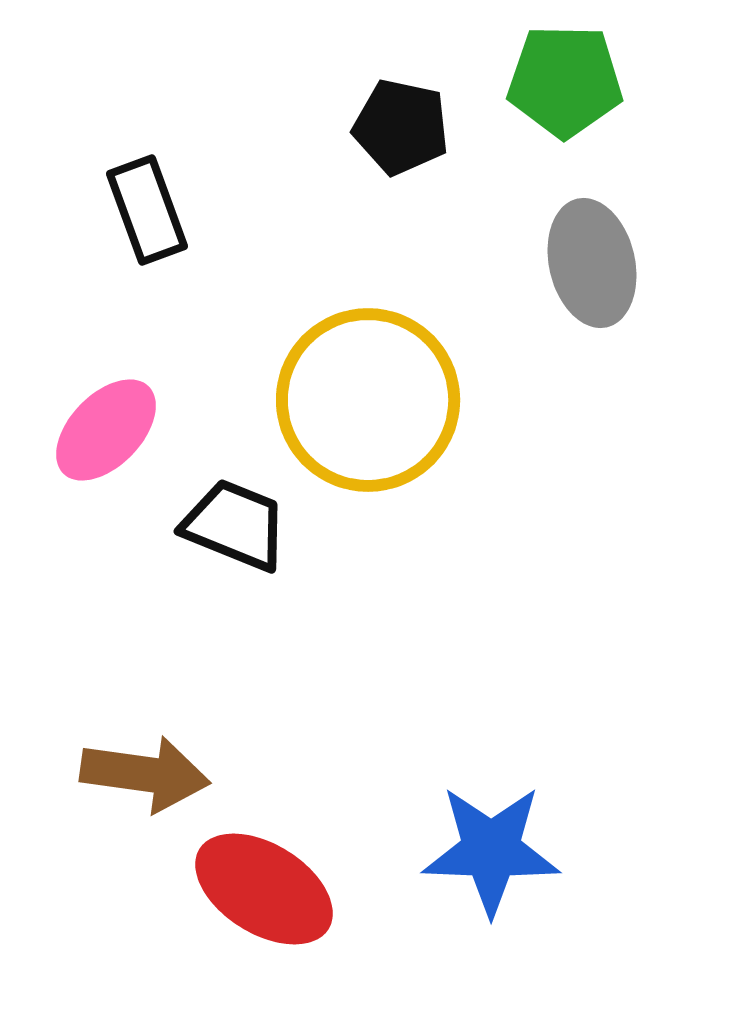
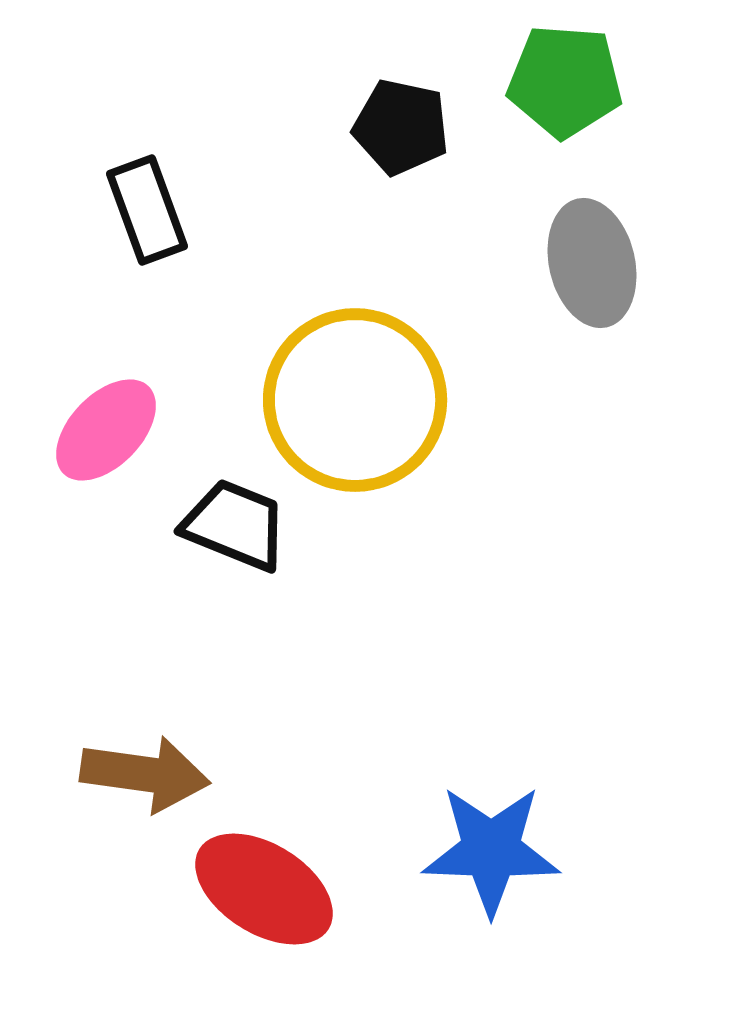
green pentagon: rotated 3 degrees clockwise
yellow circle: moved 13 px left
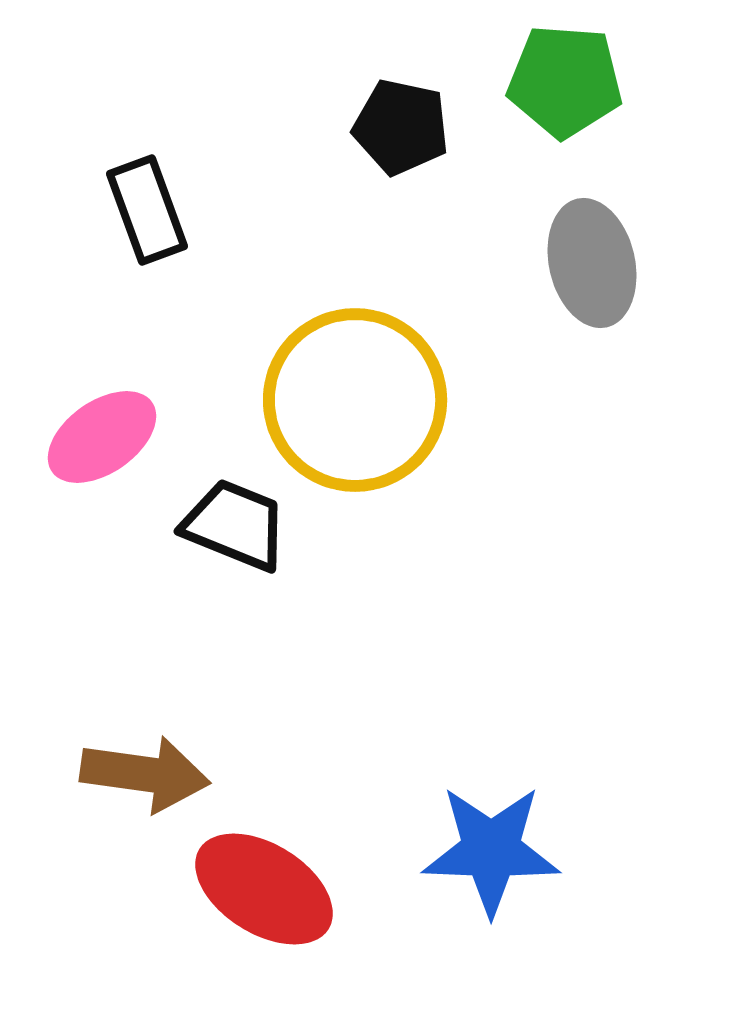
pink ellipse: moved 4 px left, 7 px down; rotated 11 degrees clockwise
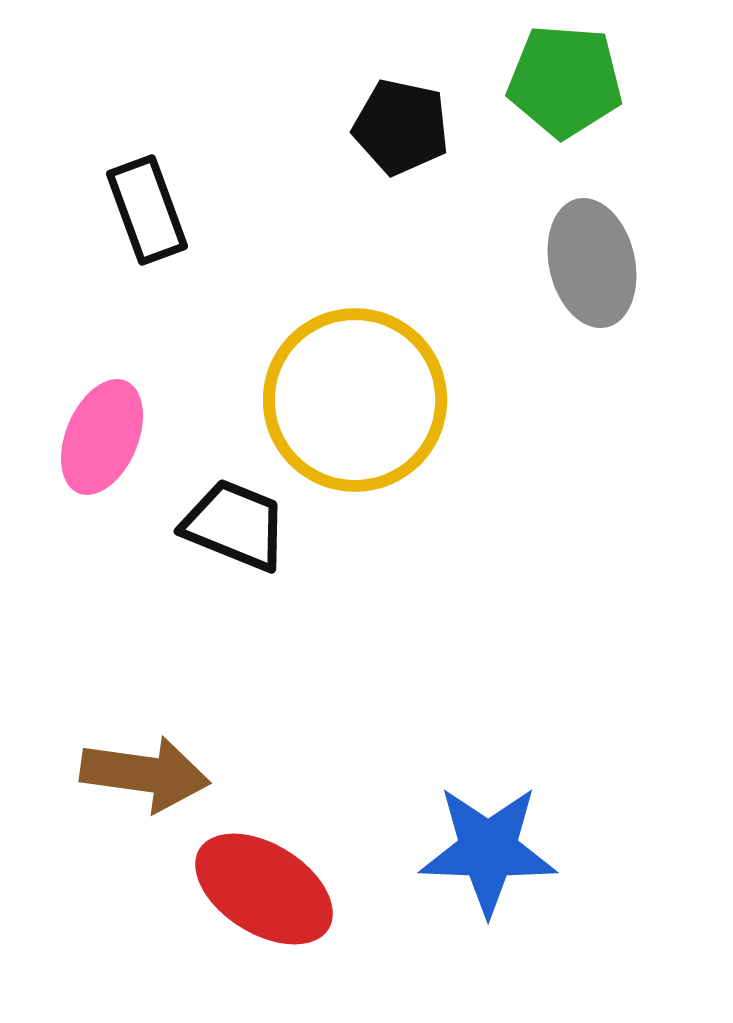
pink ellipse: rotated 32 degrees counterclockwise
blue star: moved 3 px left
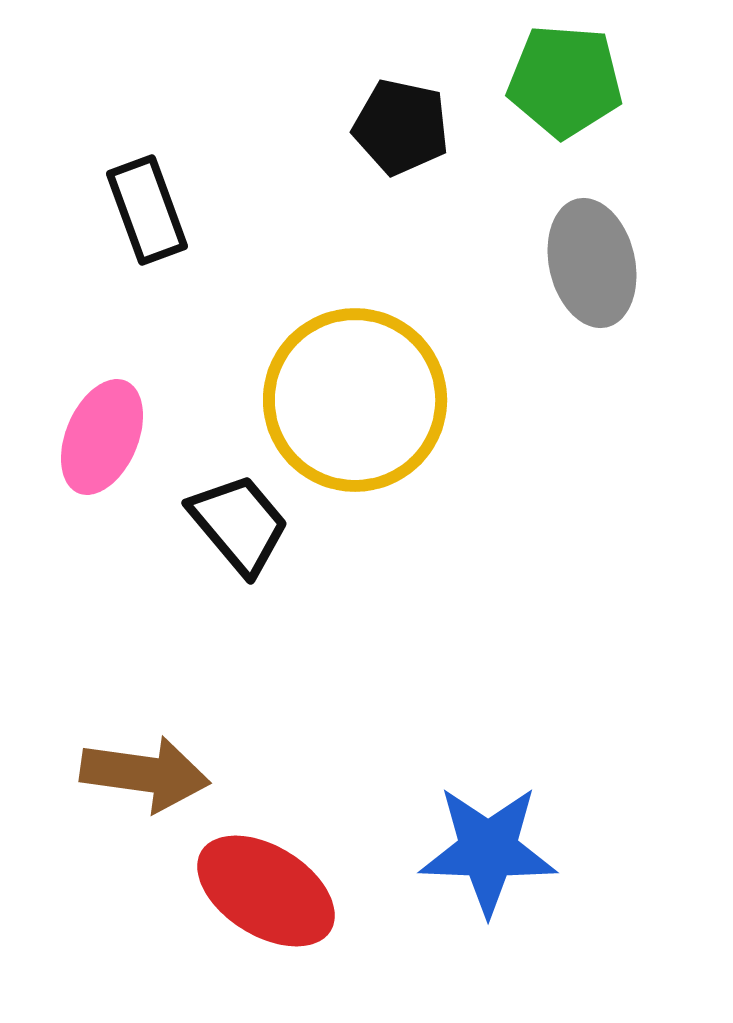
black trapezoid: moved 4 px right, 1 px up; rotated 28 degrees clockwise
red ellipse: moved 2 px right, 2 px down
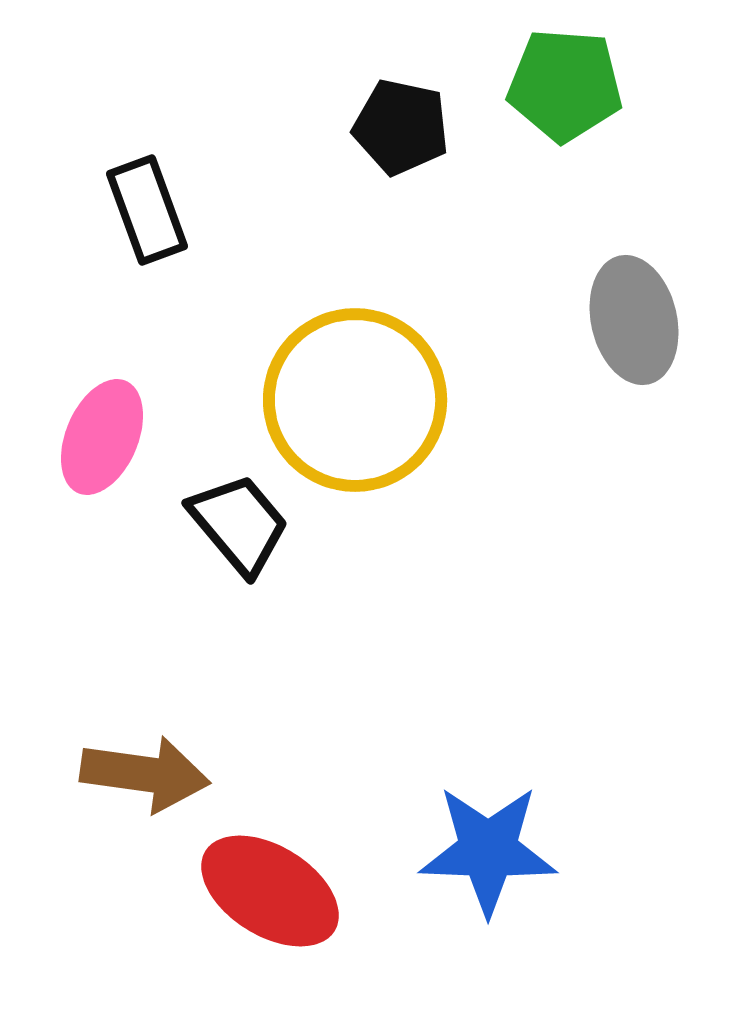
green pentagon: moved 4 px down
gray ellipse: moved 42 px right, 57 px down
red ellipse: moved 4 px right
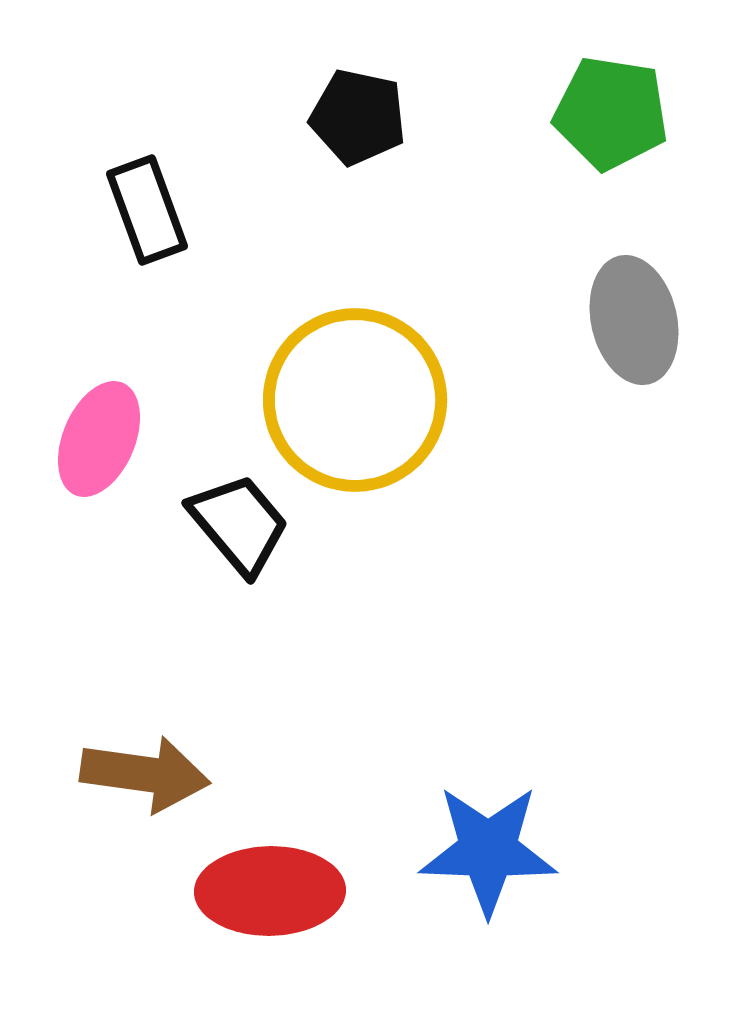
green pentagon: moved 46 px right, 28 px down; rotated 5 degrees clockwise
black pentagon: moved 43 px left, 10 px up
pink ellipse: moved 3 px left, 2 px down
red ellipse: rotated 33 degrees counterclockwise
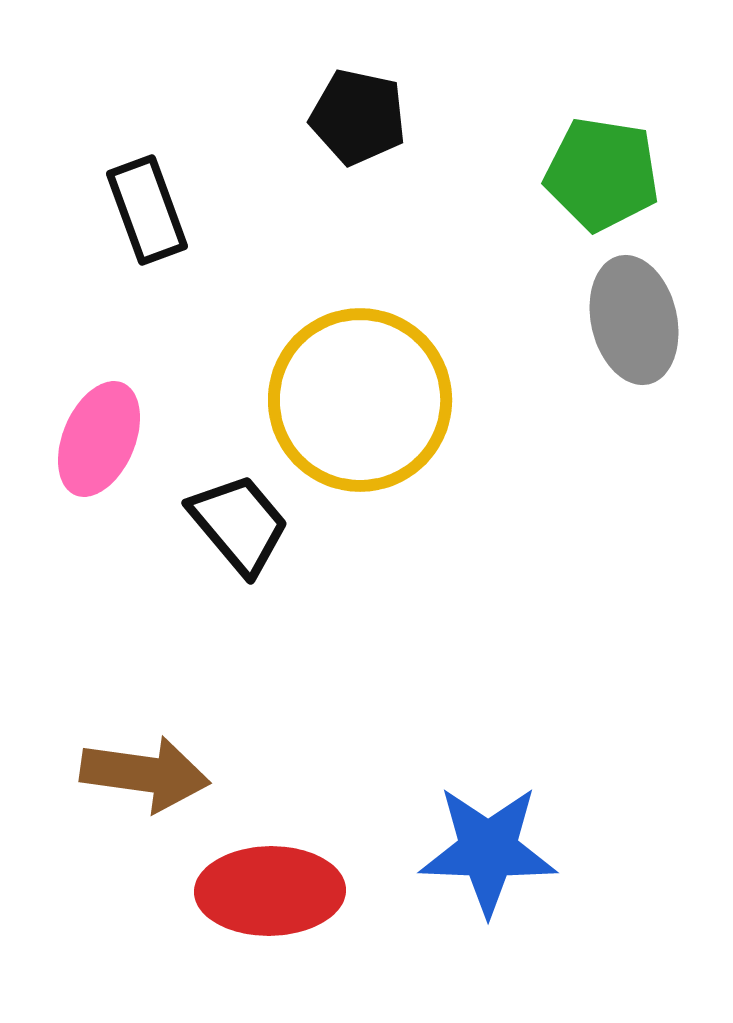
green pentagon: moved 9 px left, 61 px down
yellow circle: moved 5 px right
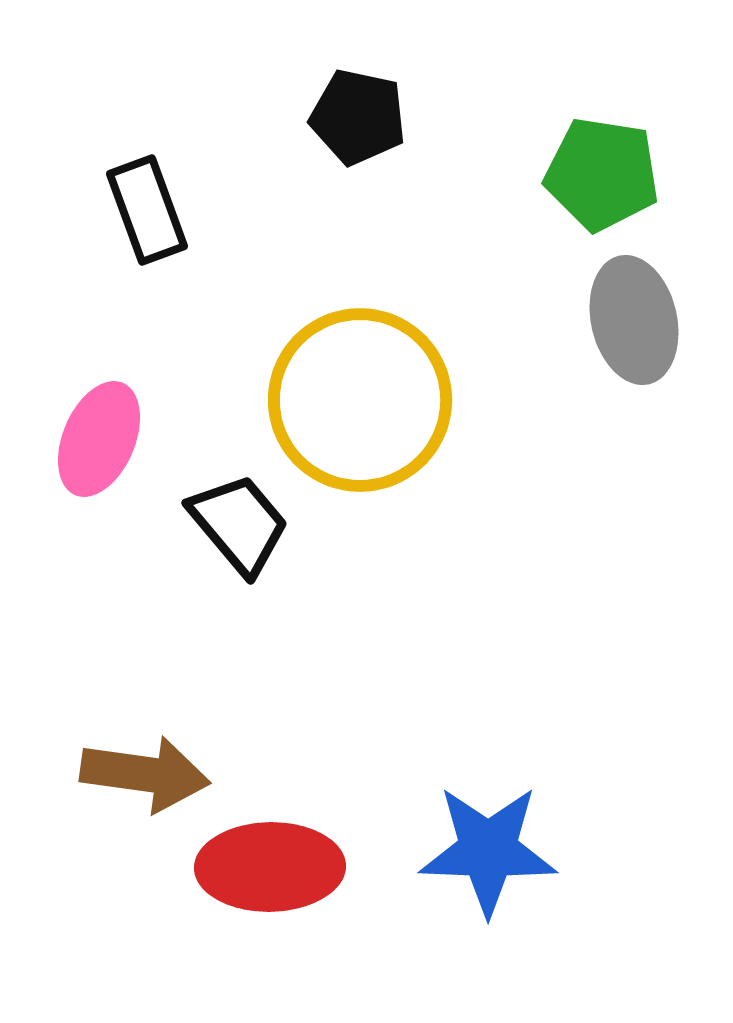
red ellipse: moved 24 px up
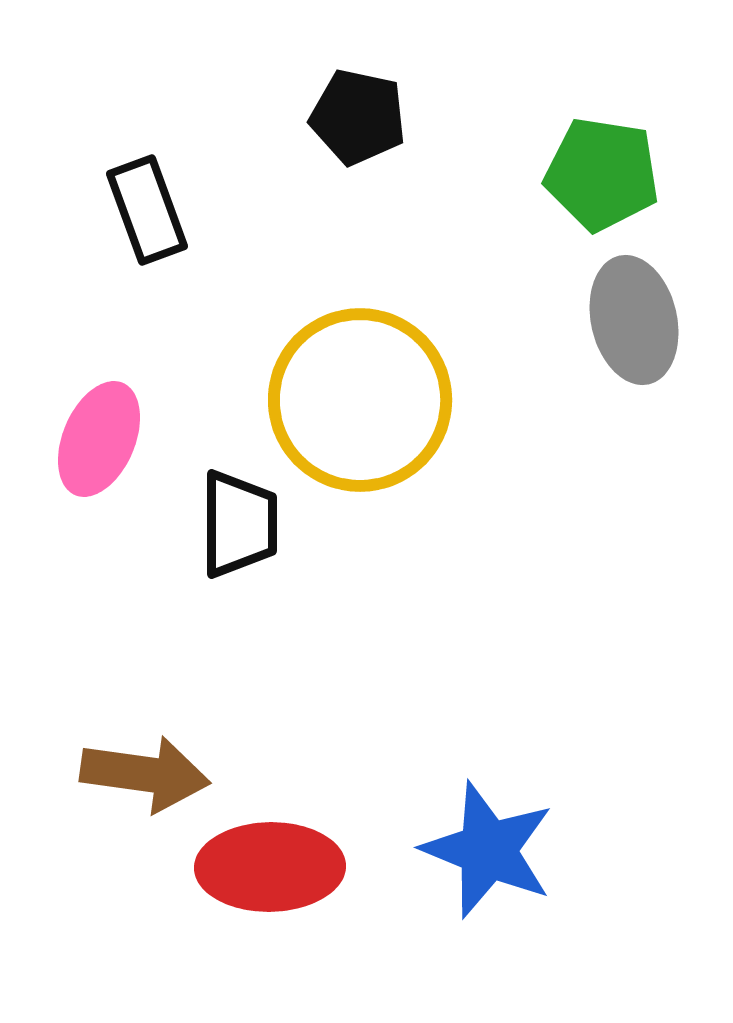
black trapezoid: rotated 40 degrees clockwise
blue star: rotated 20 degrees clockwise
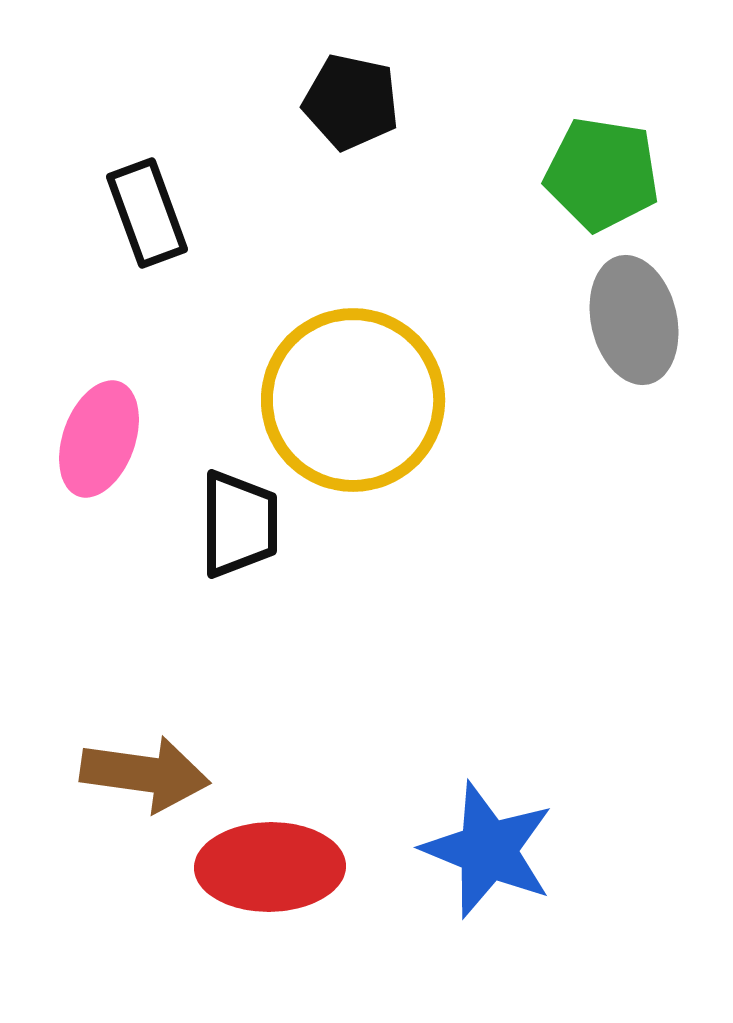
black pentagon: moved 7 px left, 15 px up
black rectangle: moved 3 px down
yellow circle: moved 7 px left
pink ellipse: rotated 3 degrees counterclockwise
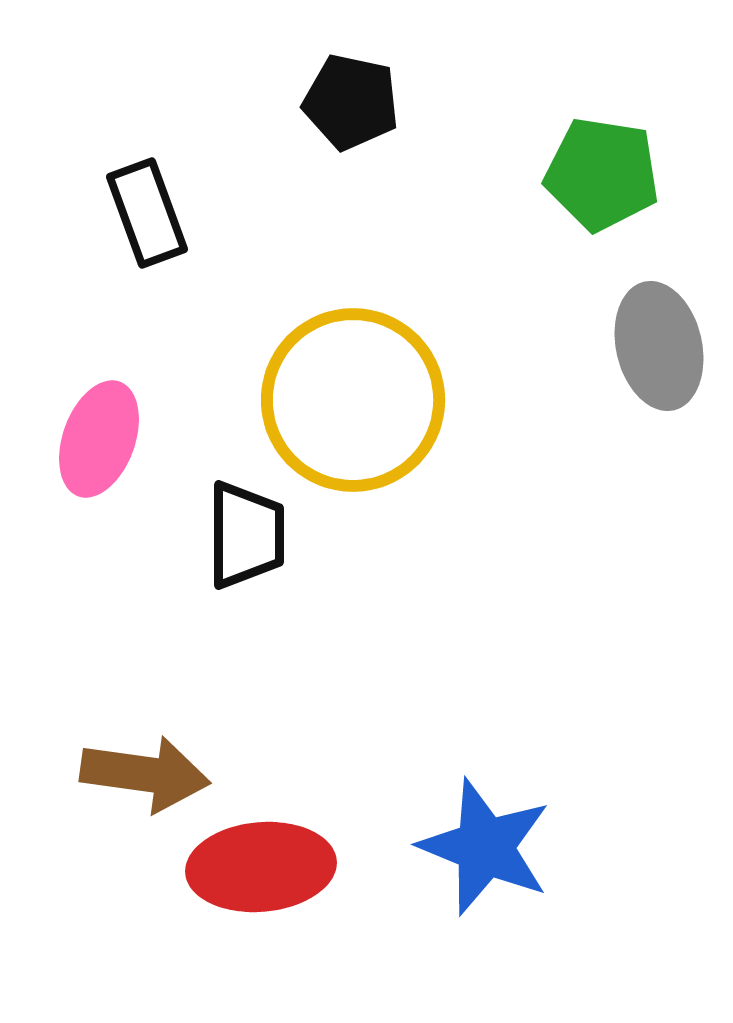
gray ellipse: moved 25 px right, 26 px down
black trapezoid: moved 7 px right, 11 px down
blue star: moved 3 px left, 3 px up
red ellipse: moved 9 px left; rotated 4 degrees counterclockwise
